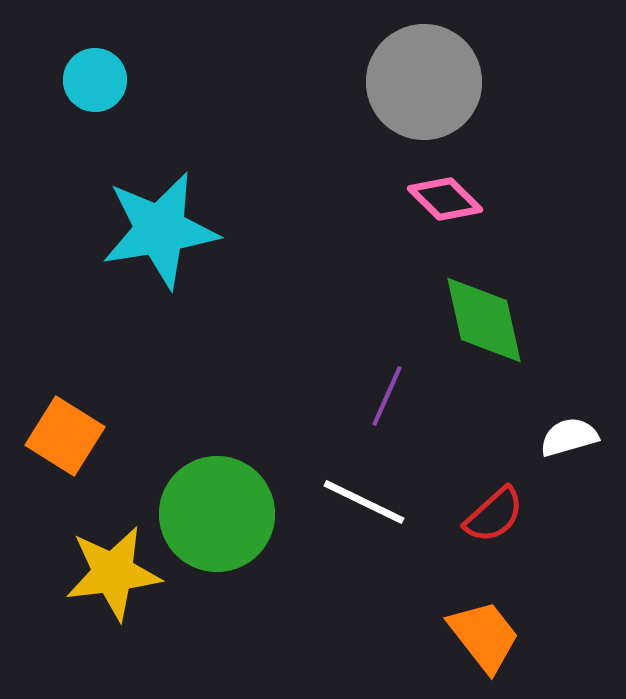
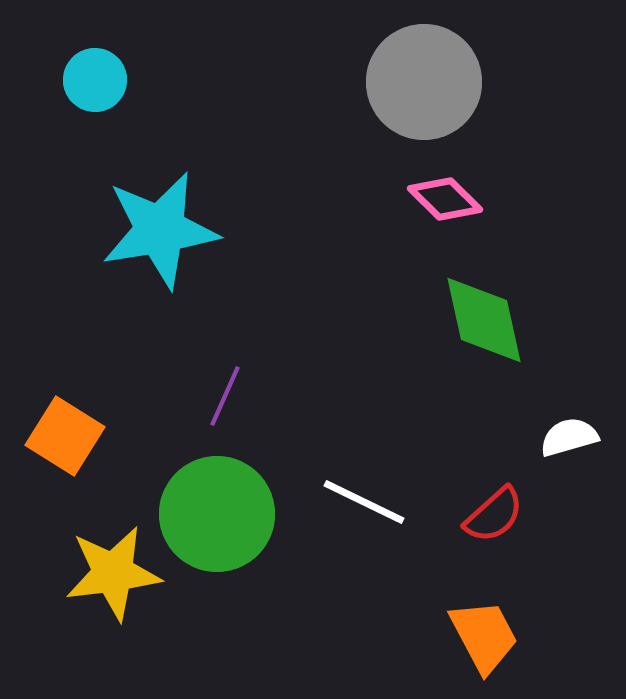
purple line: moved 162 px left
orange trapezoid: rotated 10 degrees clockwise
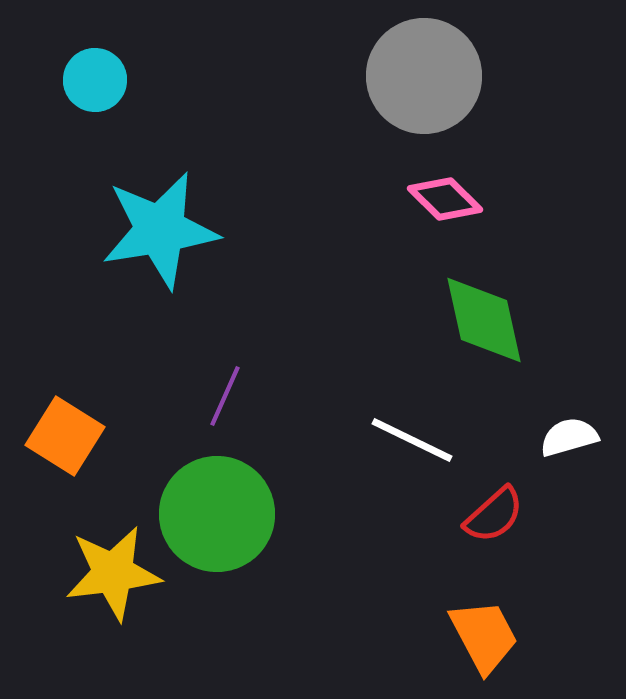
gray circle: moved 6 px up
white line: moved 48 px right, 62 px up
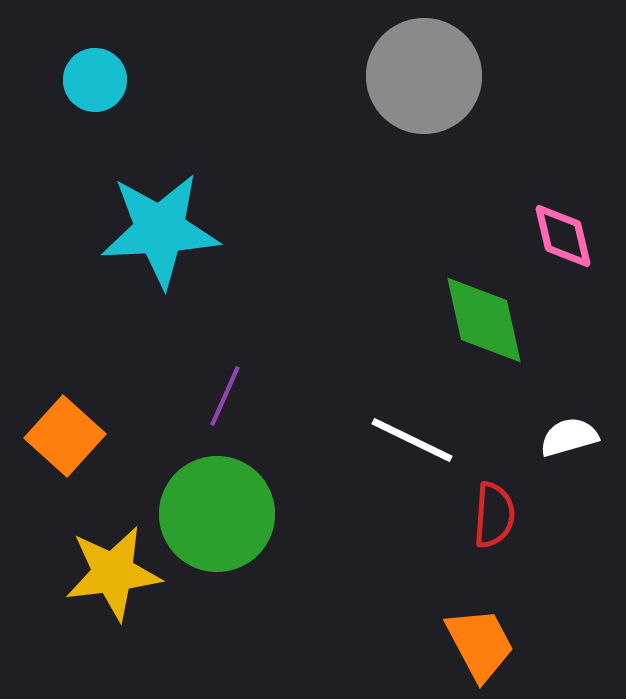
pink diamond: moved 118 px right, 37 px down; rotated 32 degrees clockwise
cyan star: rotated 6 degrees clockwise
orange square: rotated 10 degrees clockwise
red semicircle: rotated 44 degrees counterclockwise
orange trapezoid: moved 4 px left, 8 px down
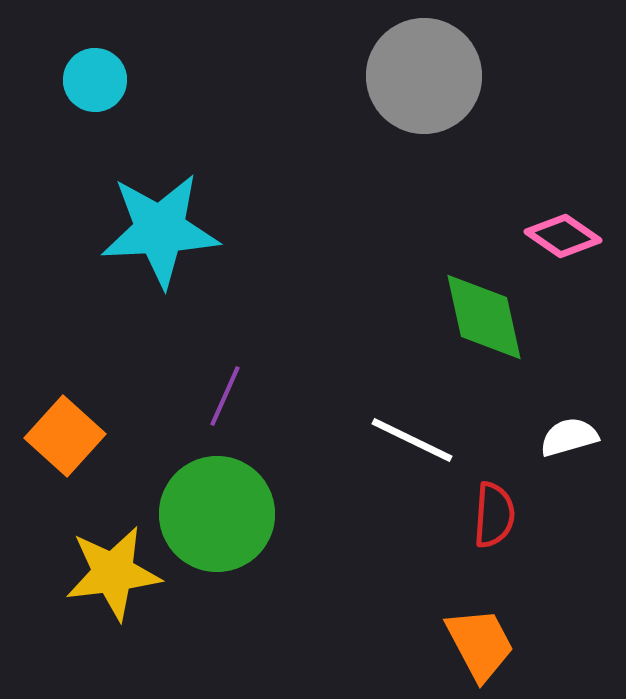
pink diamond: rotated 42 degrees counterclockwise
green diamond: moved 3 px up
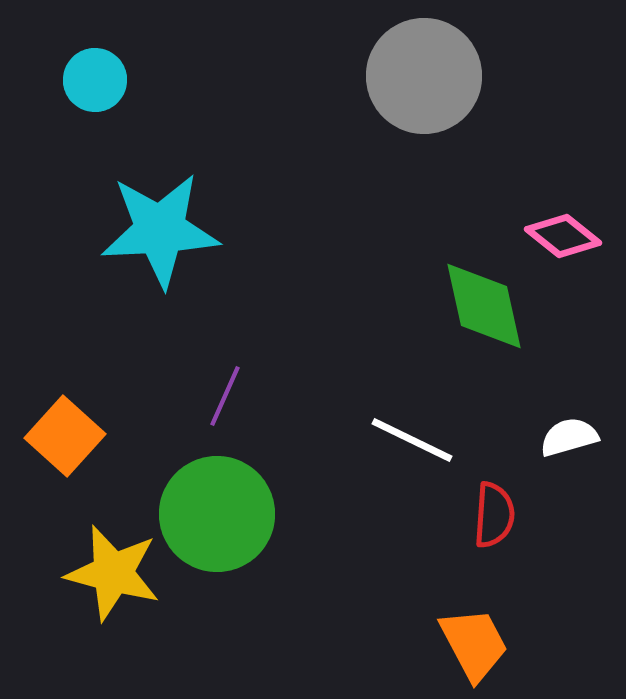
pink diamond: rotated 4 degrees clockwise
green diamond: moved 11 px up
yellow star: rotated 22 degrees clockwise
orange trapezoid: moved 6 px left
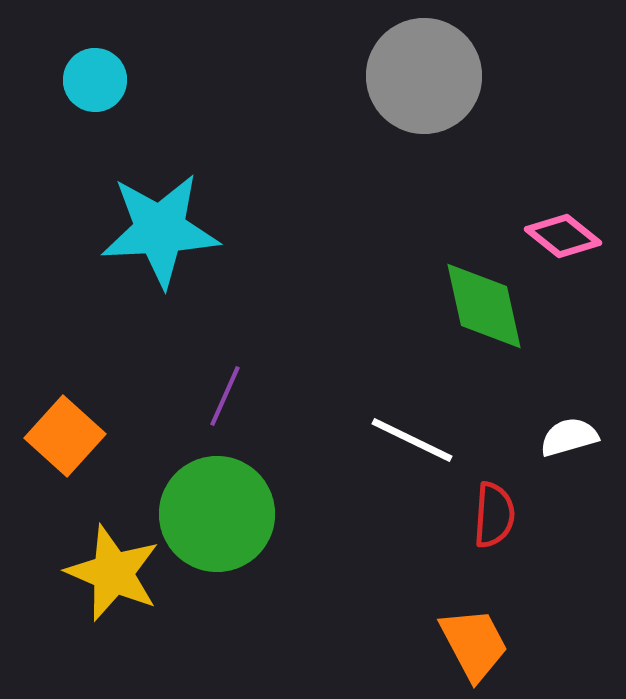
yellow star: rotated 8 degrees clockwise
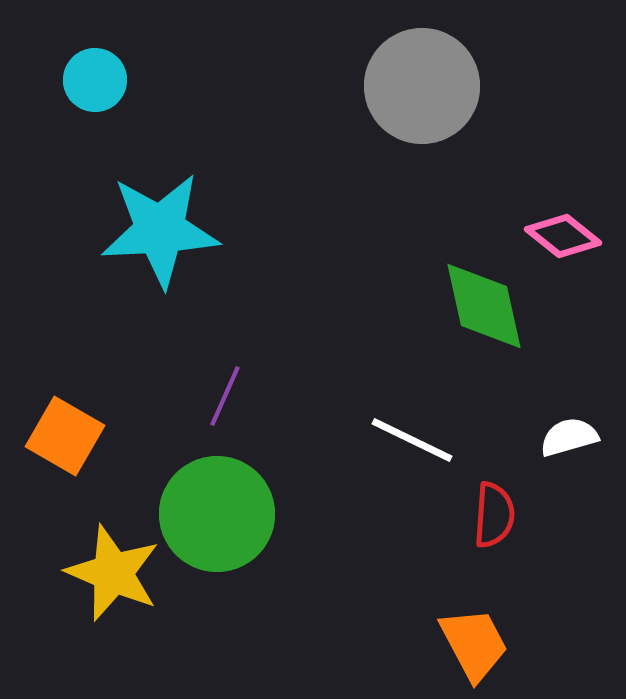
gray circle: moved 2 px left, 10 px down
orange square: rotated 12 degrees counterclockwise
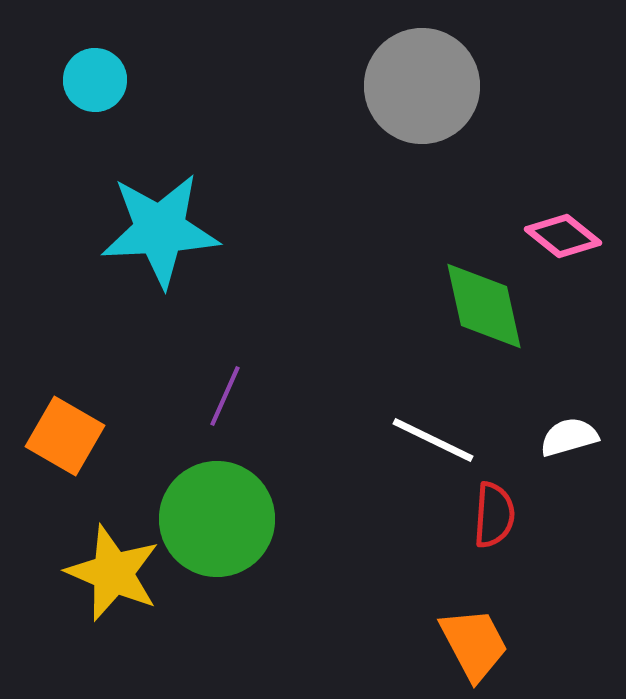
white line: moved 21 px right
green circle: moved 5 px down
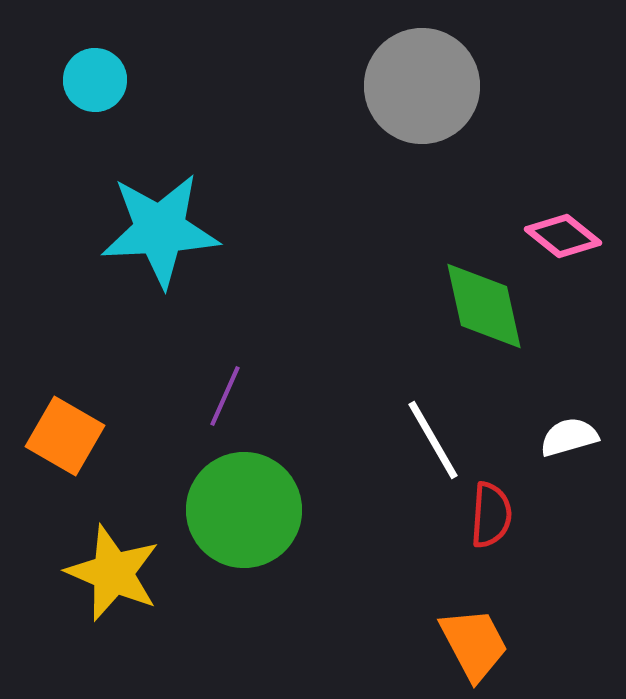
white line: rotated 34 degrees clockwise
red semicircle: moved 3 px left
green circle: moved 27 px right, 9 px up
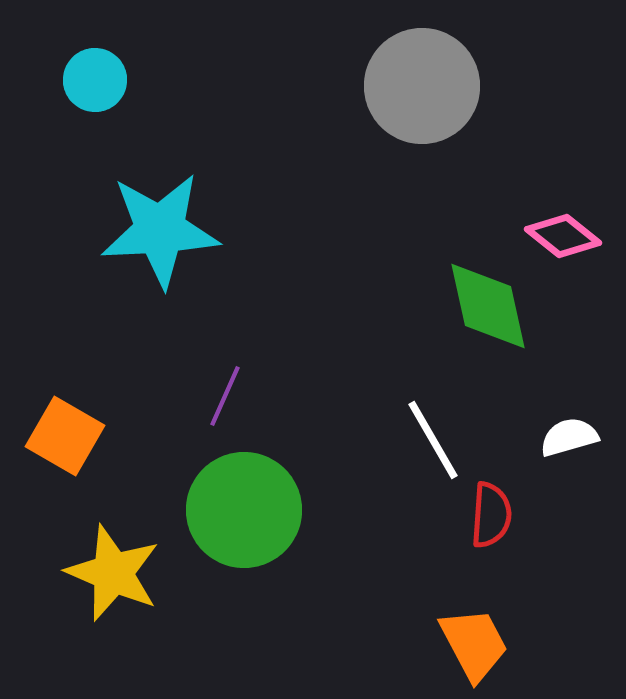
green diamond: moved 4 px right
